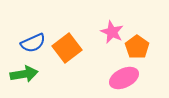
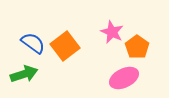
blue semicircle: rotated 120 degrees counterclockwise
orange square: moved 2 px left, 2 px up
green arrow: rotated 8 degrees counterclockwise
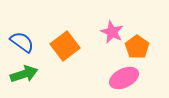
blue semicircle: moved 11 px left, 1 px up
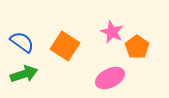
orange square: rotated 20 degrees counterclockwise
pink ellipse: moved 14 px left
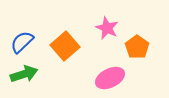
pink star: moved 5 px left, 4 px up
blue semicircle: rotated 80 degrees counterclockwise
orange square: rotated 16 degrees clockwise
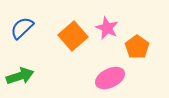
blue semicircle: moved 14 px up
orange square: moved 8 px right, 10 px up
green arrow: moved 4 px left, 2 px down
